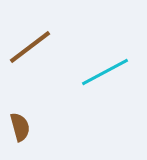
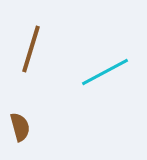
brown line: moved 1 px right, 2 px down; rotated 36 degrees counterclockwise
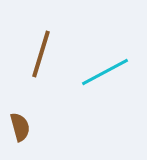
brown line: moved 10 px right, 5 px down
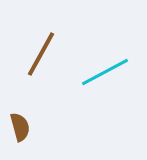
brown line: rotated 12 degrees clockwise
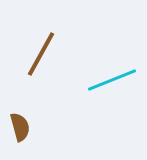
cyan line: moved 7 px right, 8 px down; rotated 6 degrees clockwise
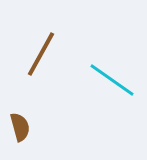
cyan line: rotated 57 degrees clockwise
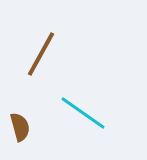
cyan line: moved 29 px left, 33 px down
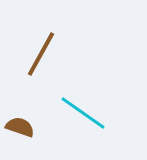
brown semicircle: rotated 56 degrees counterclockwise
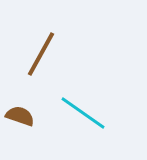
brown semicircle: moved 11 px up
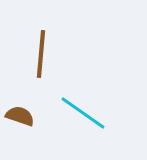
brown line: rotated 24 degrees counterclockwise
